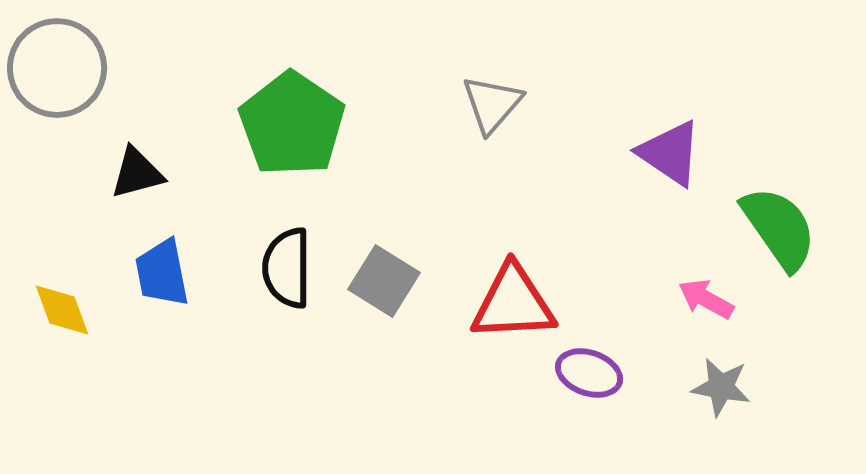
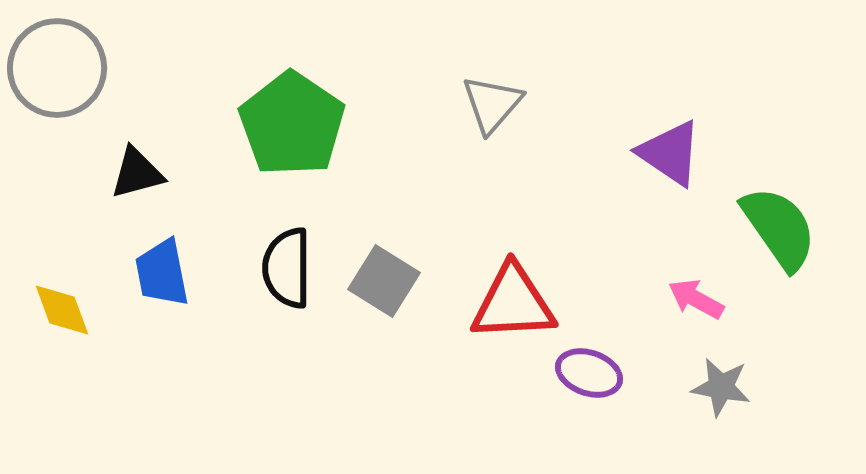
pink arrow: moved 10 px left
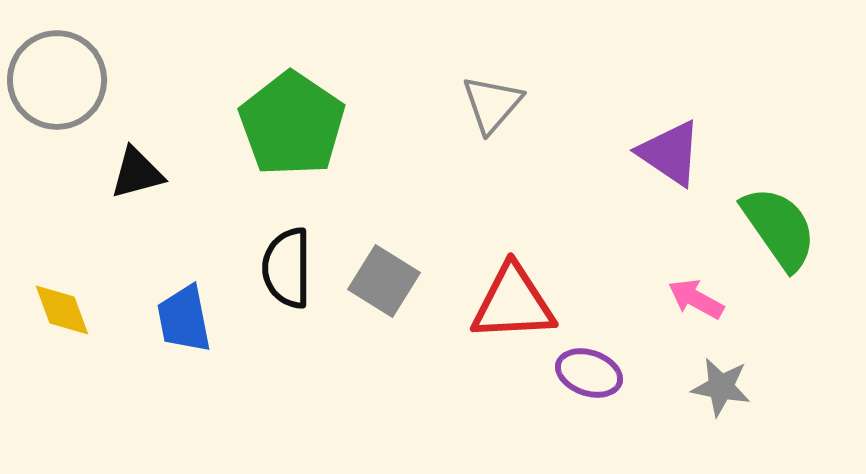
gray circle: moved 12 px down
blue trapezoid: moved 22 px right, 46 px down
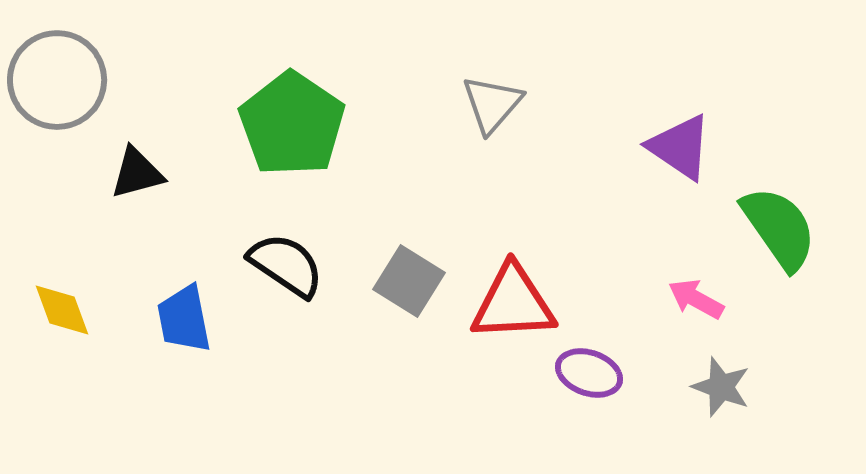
purple triangle: moved 10 px right, 6 px up
black semicircle: moved 1 px left, 3 px up; rotated 124 degrees clockwise
gray square: moved 25 px right
gray star: rotated 10 degrees clockwise
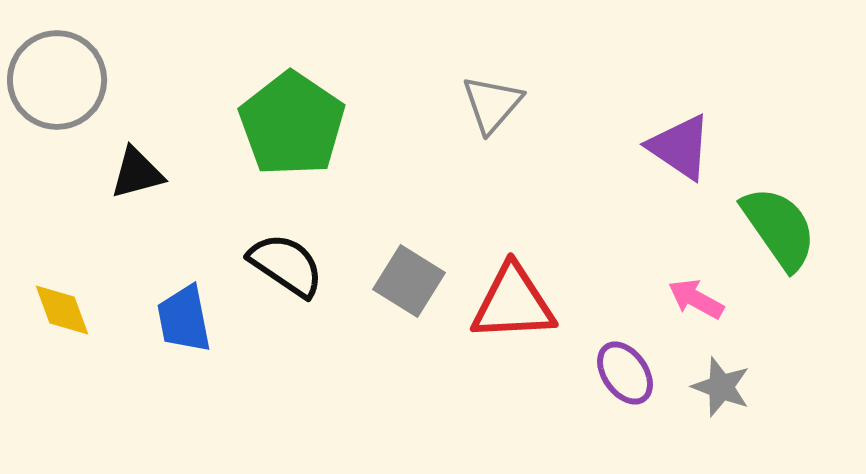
purple ellipse: moved 36 px right; rotated 36 degrees clockwise
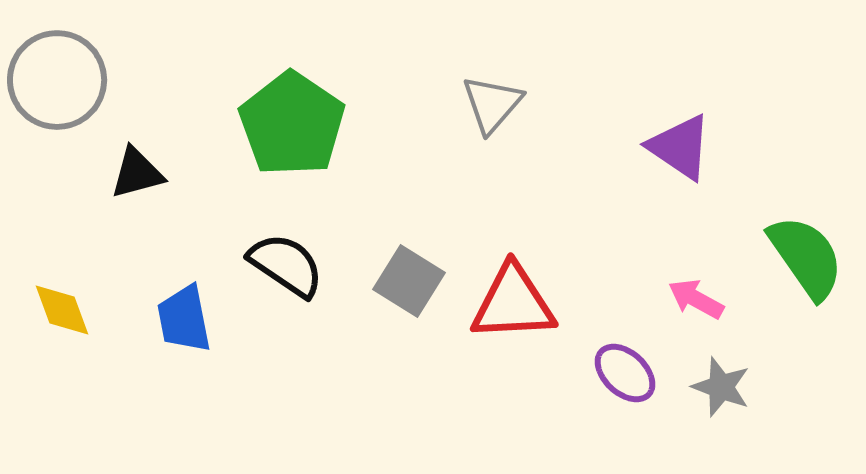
green semicircle: moved 27 px right, 29 px down
purple ellipse: rotated 12 degrees counterclockwise
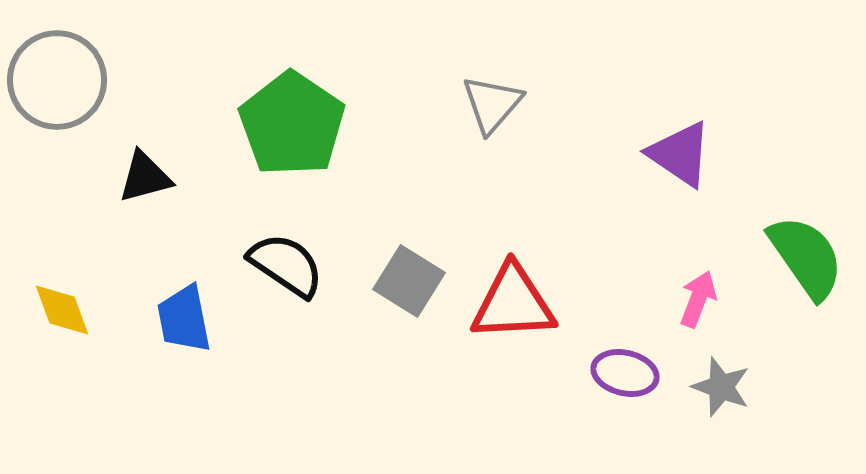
purple triangle: moved 7 px down
black triangle: moved 8 px right, 4 px down
pink arrow: moved 2 px right; rotated 82 degrees clockwise
purple ellipse: rotated 30 degrees counterclockwise
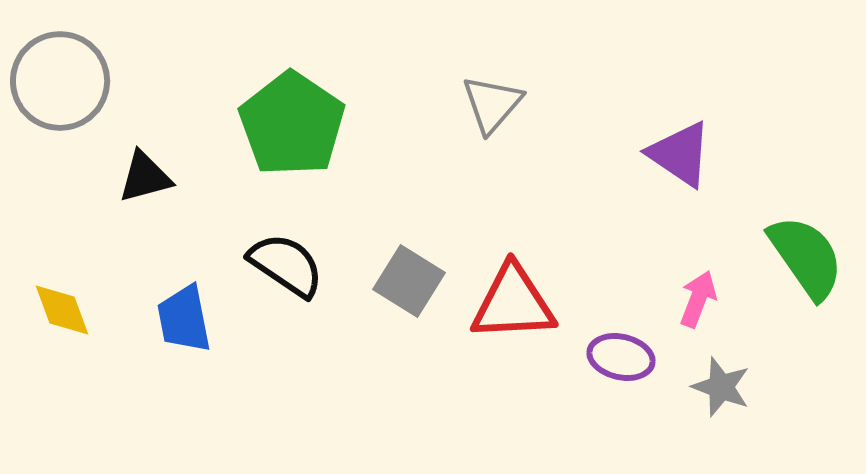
gray circle: moved 3 px right, 1 px down
purple ellipse: moved 4 px left, 16 px up
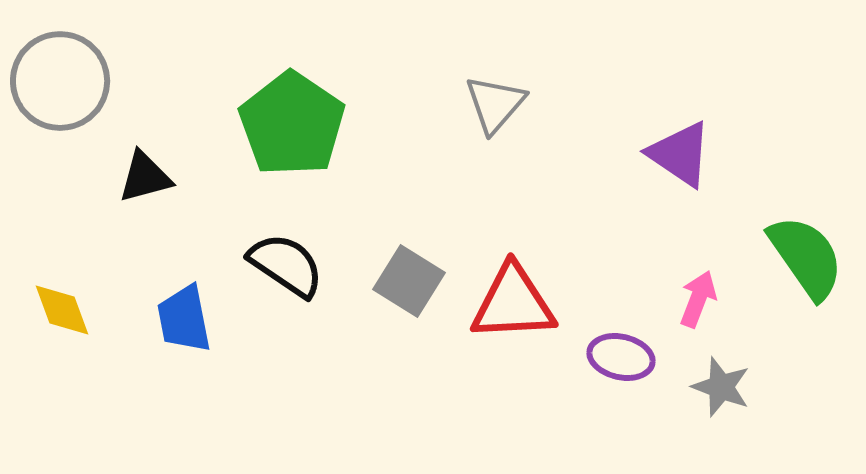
gray triangle: moved 3 px right
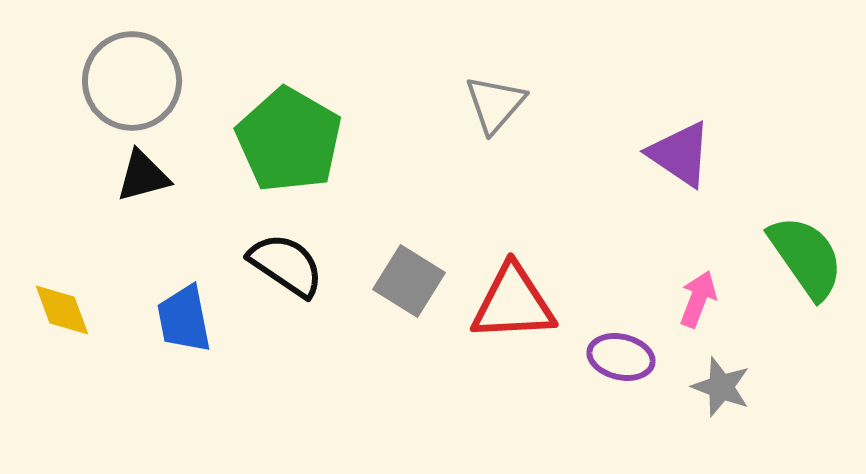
gray circle: moved 72 px right
green pentagon: moved 3 px left, 16 px down; rotated 4 degrees counterclockwise
black triangle: moved 2 px left, 1 px up
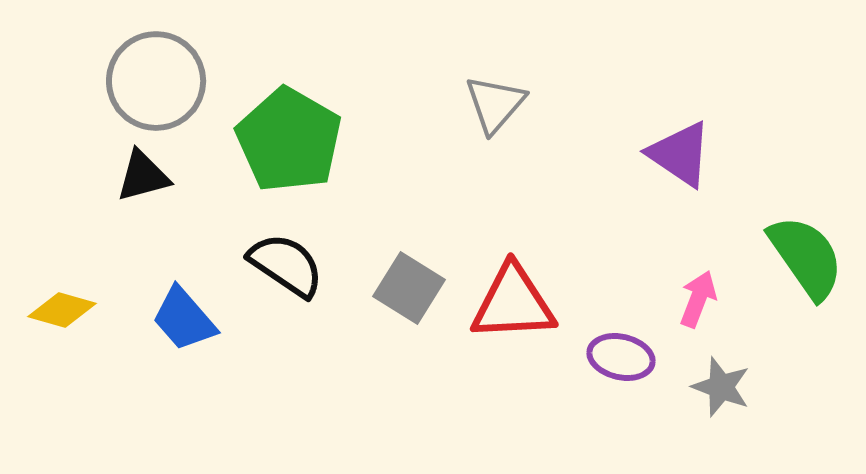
gray circle: moved 24 px right
gray square: moved 7 px down
yellow diamond: rotated 54 degrees counterclockwise
blue trapezoid: rotated 30 degrees counterclockwise
